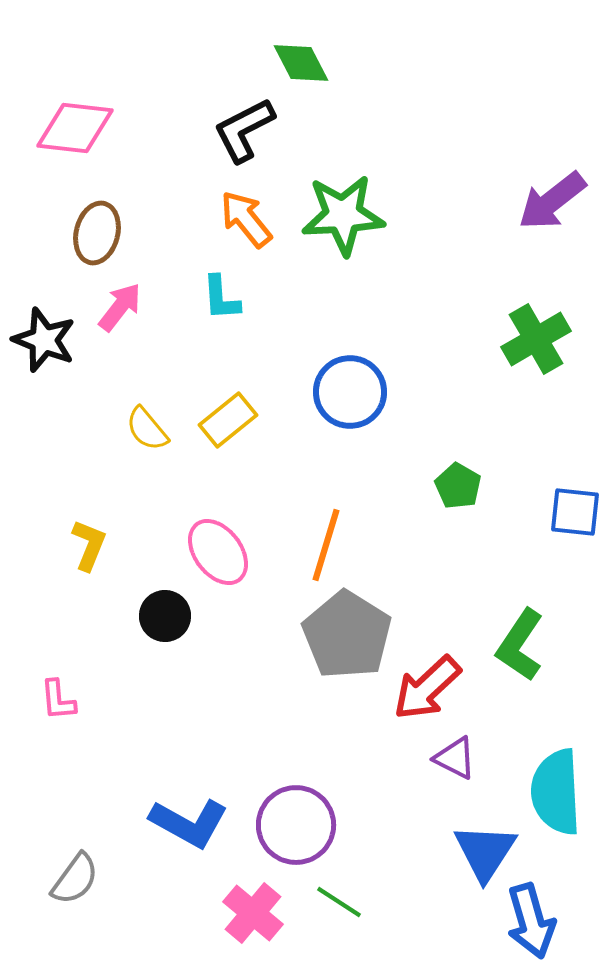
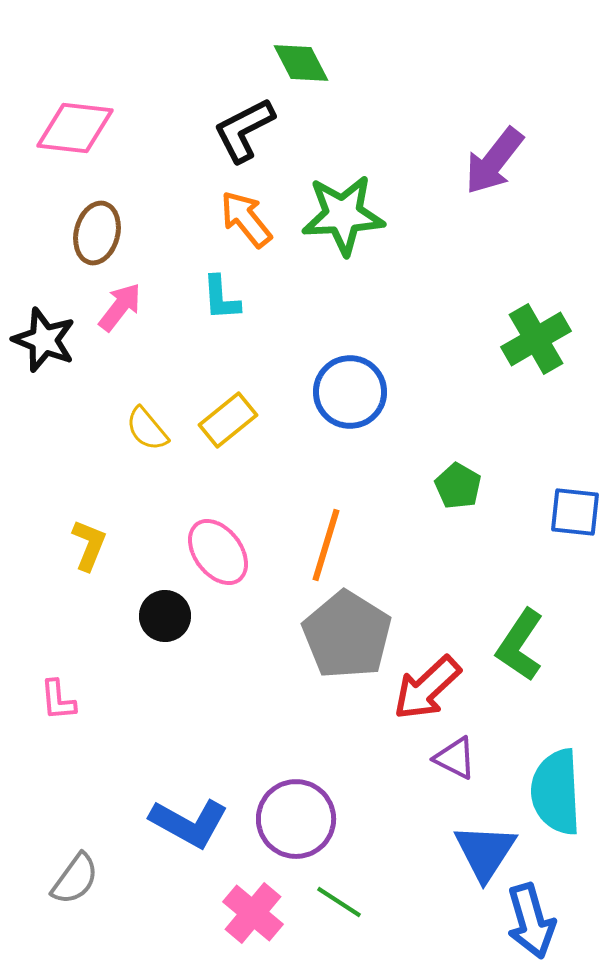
purple arrow: moved 58 px left, 40 px up; rotated 14 degrees counterclockwise
purple circle: moved 6 px up
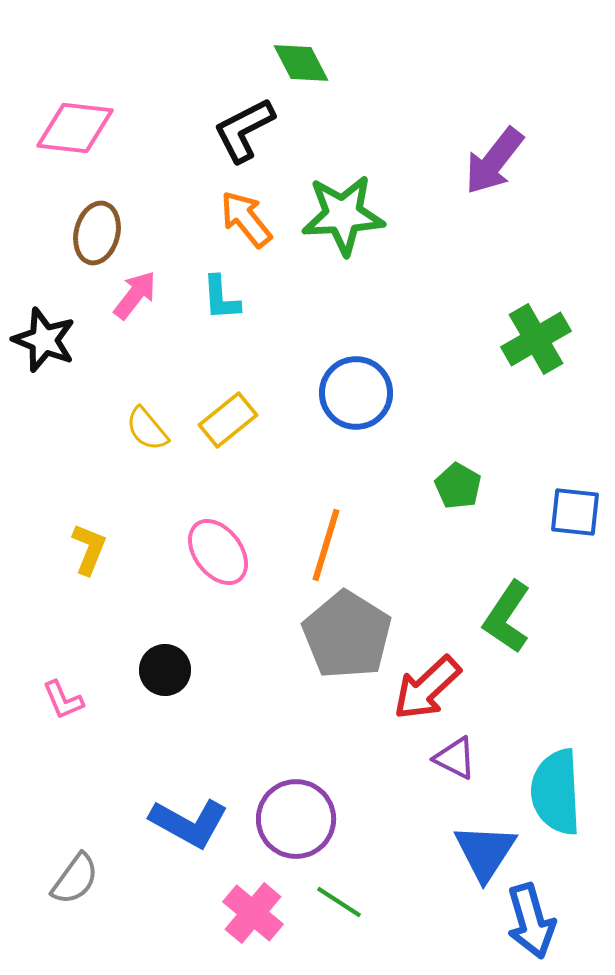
pink arrow: moved 15 px right, 12 px up
blue circle: moved 6 px right, 1 px down
yellow L-shape: moved 4 px down
black circle: moved 54 px down
green L-shape: moved 13 px left, 28 px up
pink L-shape: moved 5 px right; rotated 18 degrees counterclockwise
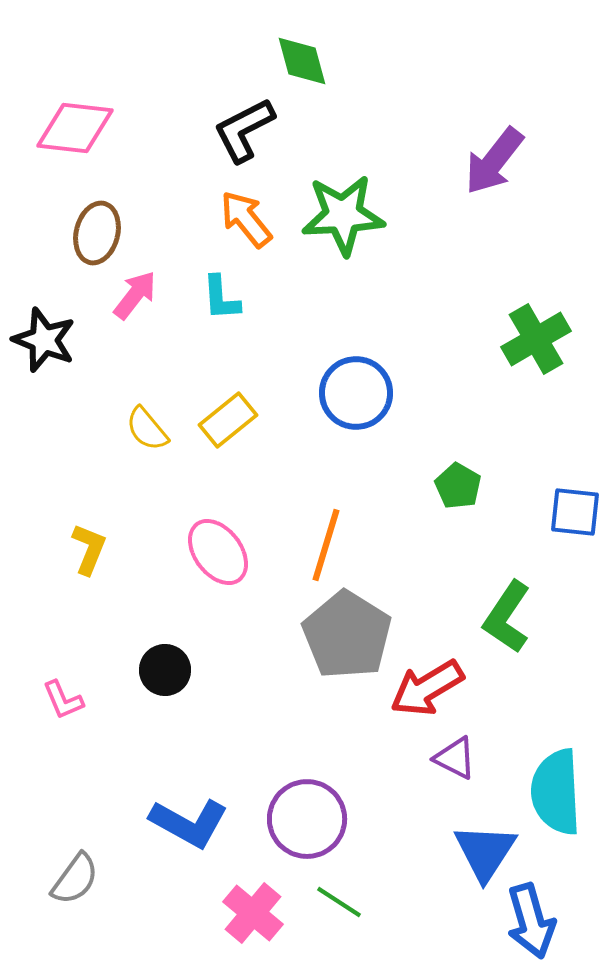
green diamond: moved 1 px right, 2 px up; rotated 12 degrees clockwise
red arrow: rotated 12 degrees clockwise
purple circle: moved 11 px right
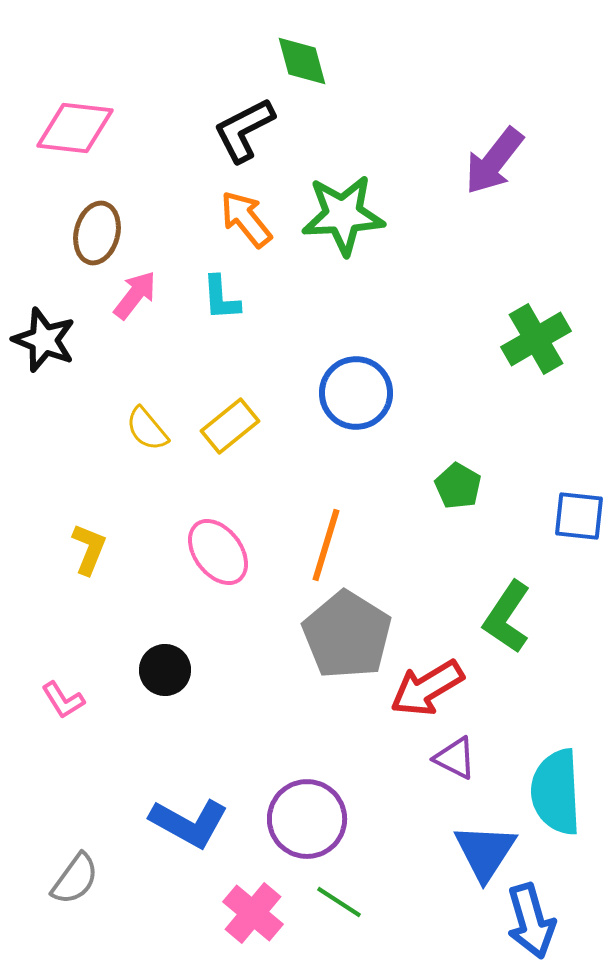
yellow rectangle: moved 2 px right, 6 px down
blue square: moved 4 px right, 4 px down
pink L-shape: rotated 9 degrees counterclockwise
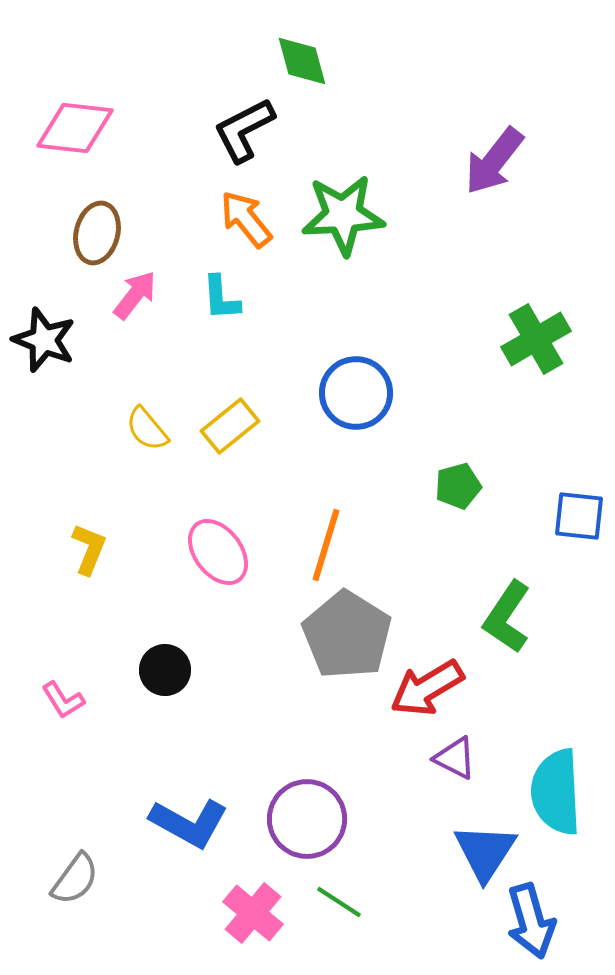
green pentagon: rotated 27 degrees clockwise
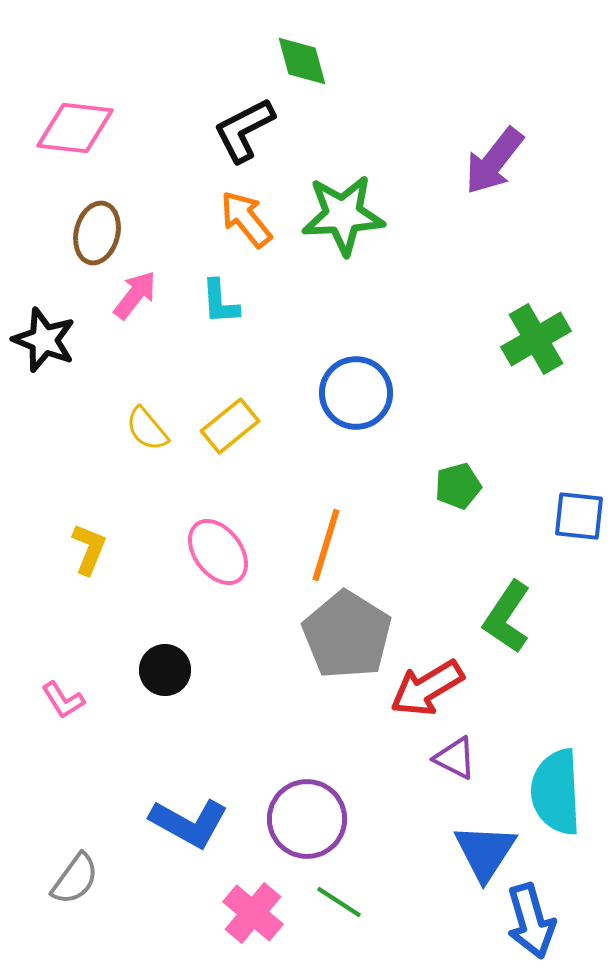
cyan L-shape: moved 1 px left, 4 px down
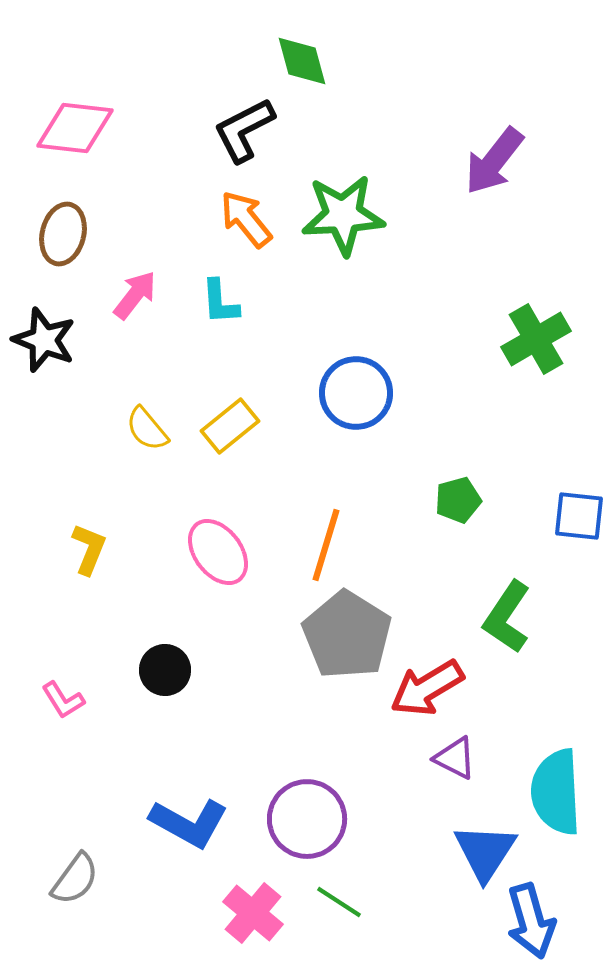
brown ellipse: moved 34 px left, 1 px down
green pentagon: moved 14 px down
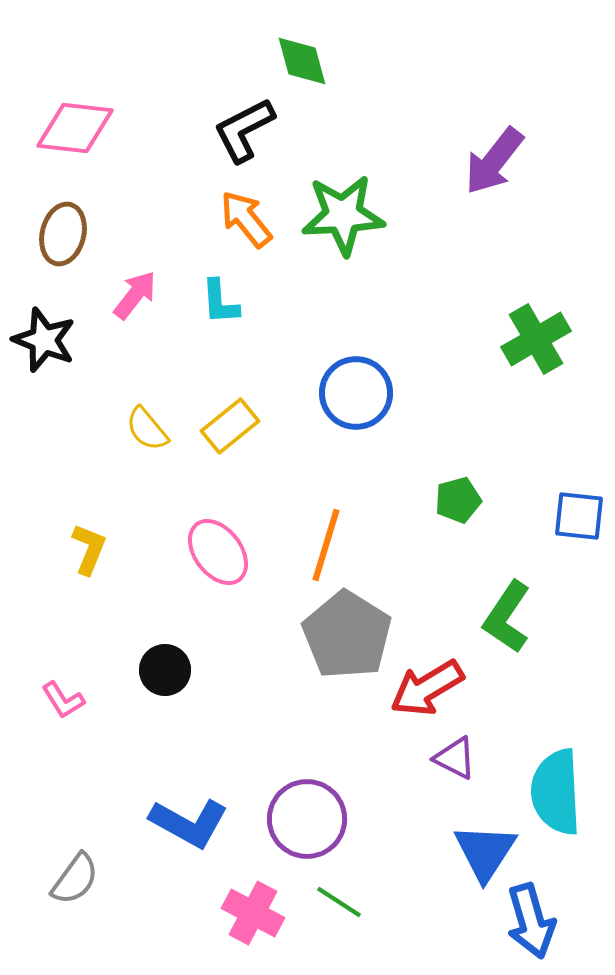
pink cross: rotated 12 degrees counterclockwise
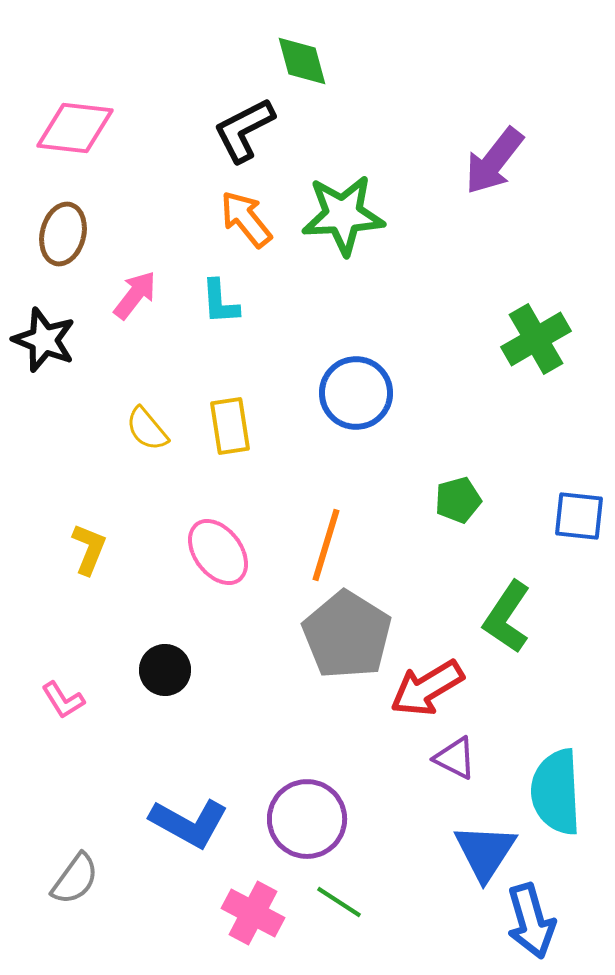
yellow rectangle: rotated 60 degrees counterclockwise
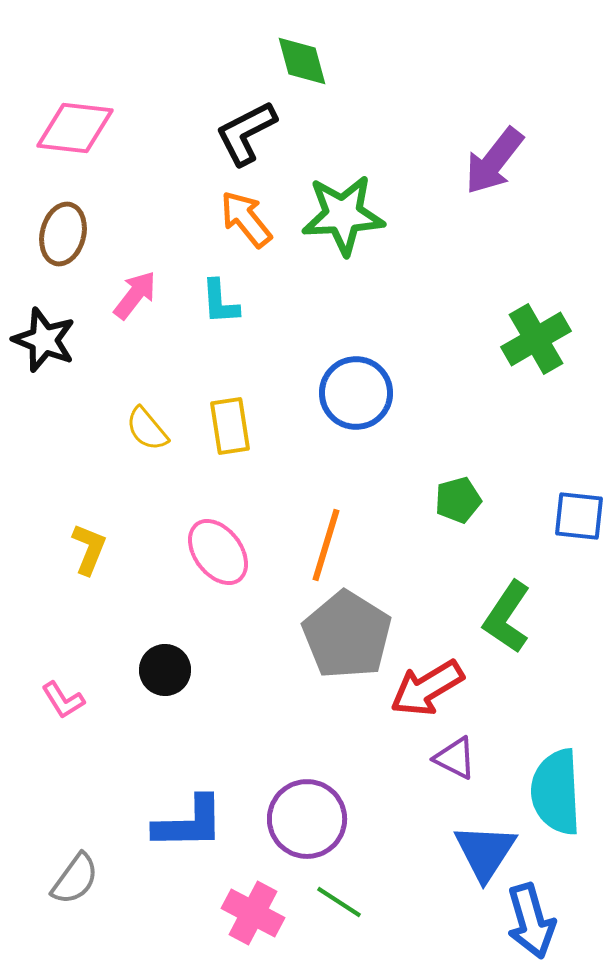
black L-shape: moved 2 px right, 3 px down
blue L-shape: rotated 30 degrees counterclockwise
